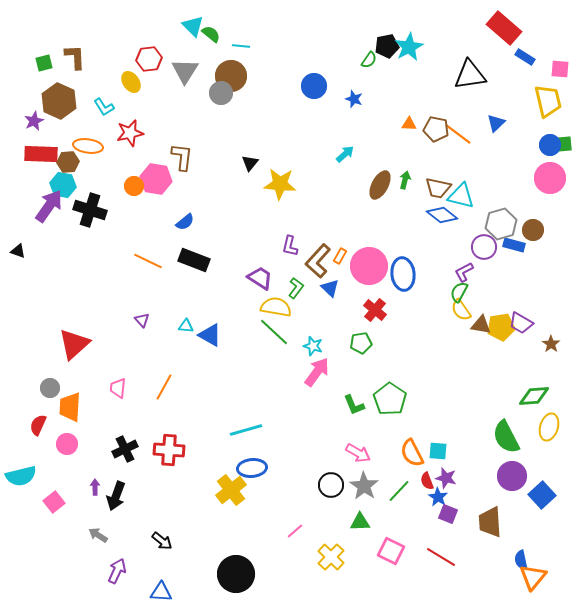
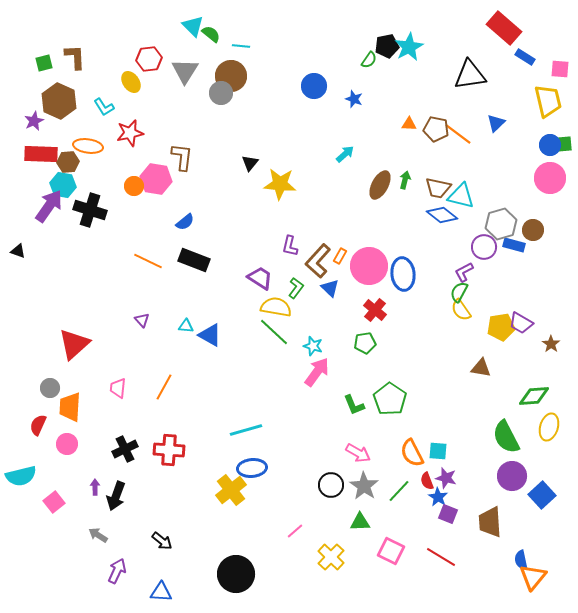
brown triangle at (481, 325): moved 43 px down
green pentagon at (361, 343): moved 4 px right
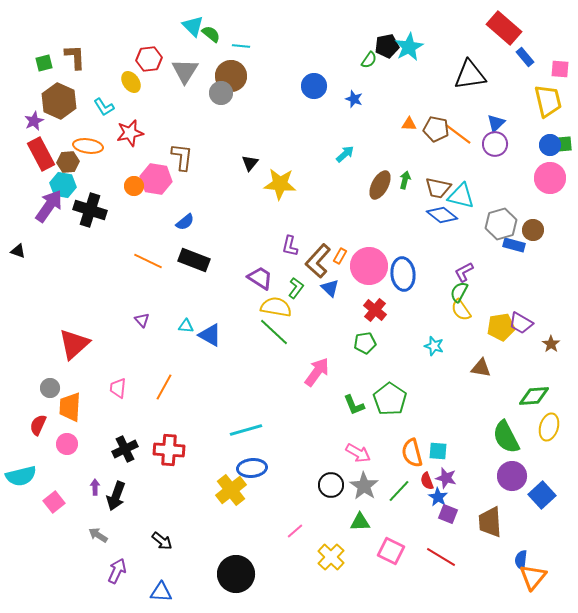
blue rectangle at (525, 57): rotated 18 degrees clockwise
red rectangle at (41, 154): rotated 60 degrees clockwise
purple circle at (484, 247): moved 11 px right, 103 px up
cyan star at (313, 346): moved 121 px right
orange semicircle at (412, 453): rotated 12 degrees clockwise
blue semicircle at (521, 560): rotated 18 degrees clockwise
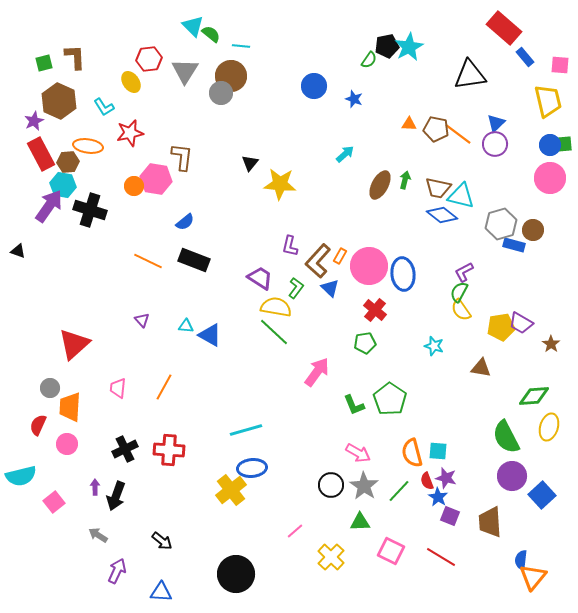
pink square at (560, 69): moved 4 px up
purple square at (448, 514): moved 2 px right, 2 px down
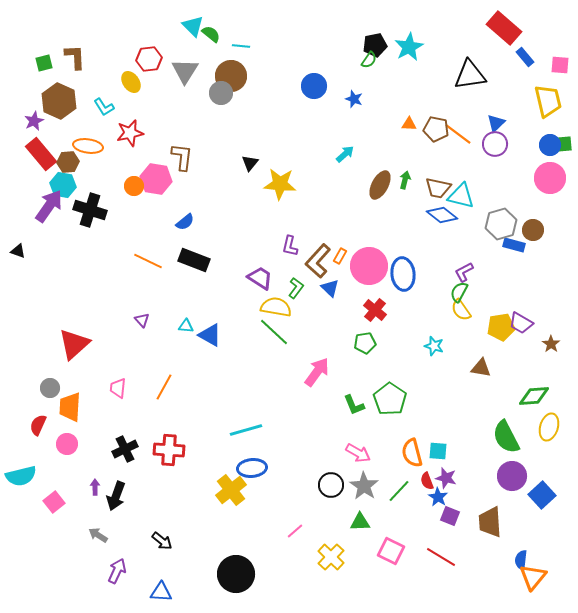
black pentagon at (387, 46): moved 12 px left, 1 px up
red rectangle at (41, 154): rotated 12 degrees counterclockwise
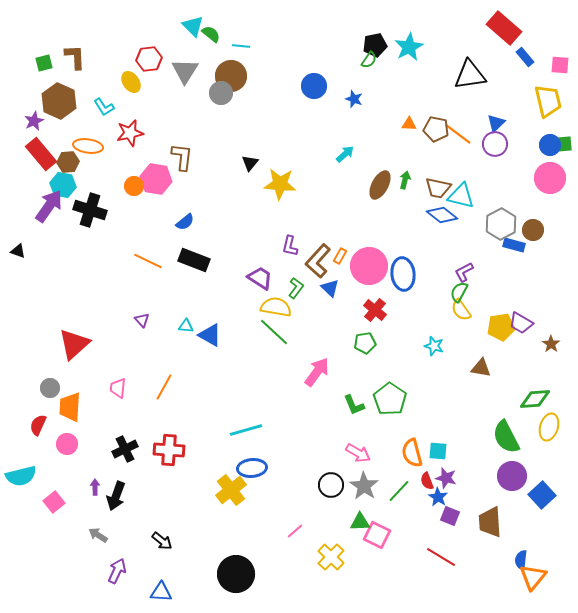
gray hexagon at (501, 224): rotated 12 degrees counterclockwise
green diamond at (534, 396): moved 1 px right, 3 px down
pink square at (391, 551): moved 14 px left, 16 px up
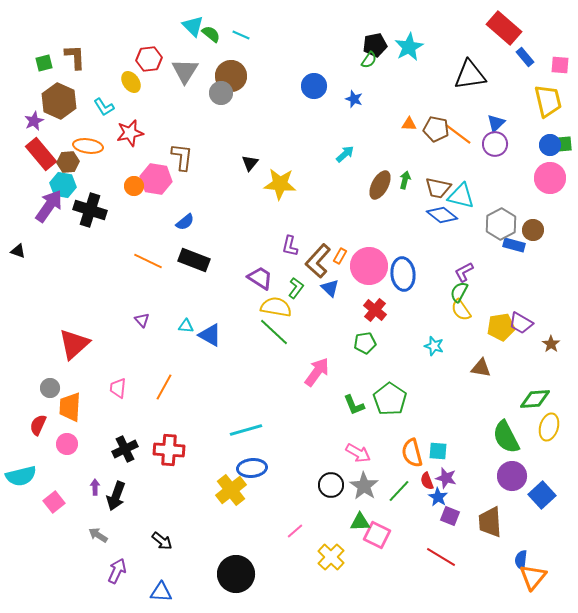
cyan line at (241, 46): moved 11 px up; rotated 18 degrees clockwise
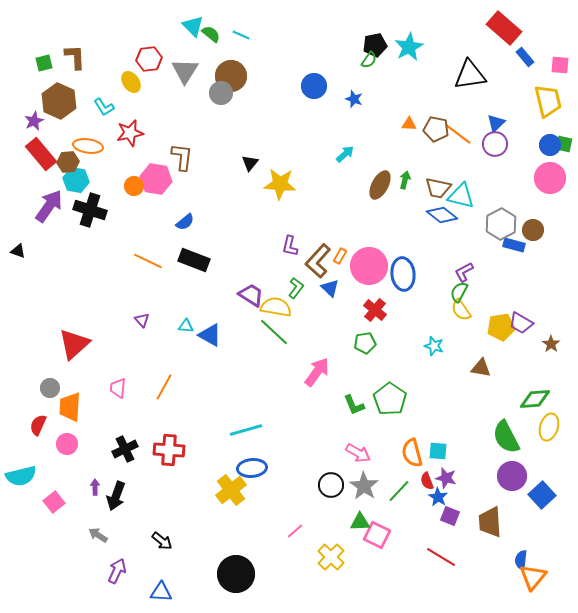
green square at (564, 144): rotated 18 degrees clockwise
cyan hexagon at (63, 185): moved 13 px right, 5 px up
purple trapezoid at (260, 278): moved 9 px left, 17 px down
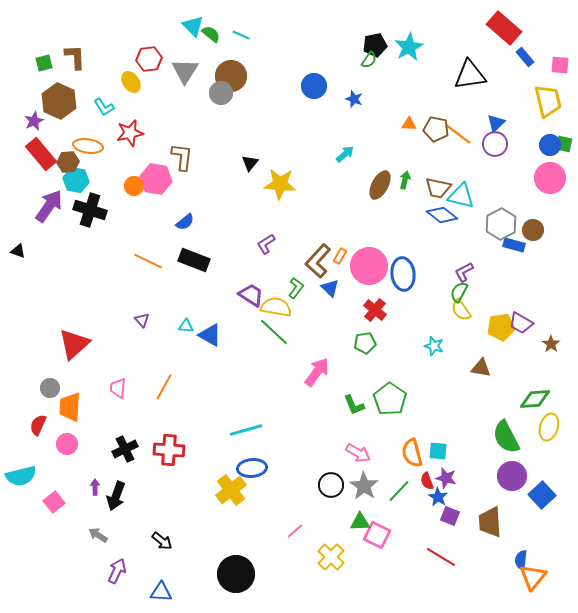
purple L-shape at (290, 246): moved 24 px left, 2 px up; rotated 45 degrees clockwise
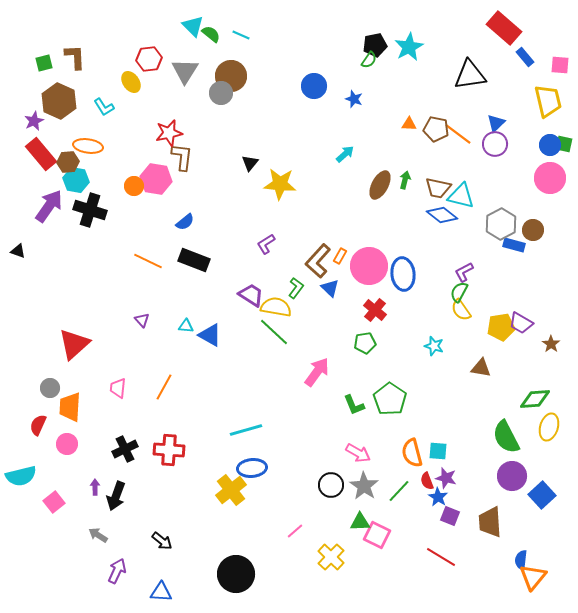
red star at (130, 133): moved 39 px right
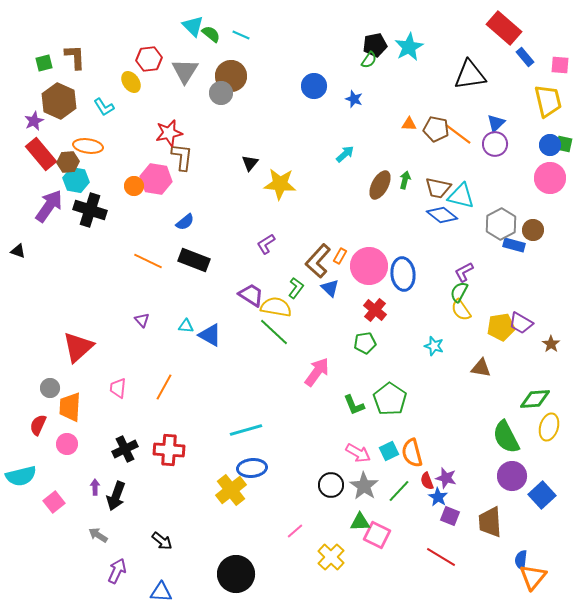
red triangle at (74, 344): moved 4 px right, 3 px down
cyan square at (438, 451): moved 49 px left; rotated 30 degrees counterclockwise
